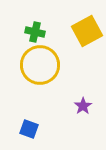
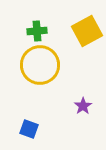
green cross: moved 2 px right, 1 px up; rotated 18 degrees counterclockwise
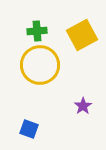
yellow square: moved 5 px left, 4 px down
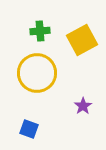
green cross: moved 3 px right
yellow square: moved 5 px down
yellow circle: moved 3 px left, 8 px down
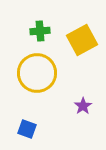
blue square: moved 2 px left
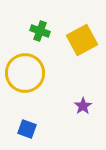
green cross: rotated 24 degrees clockwise
yellow circle: moved 12 px left
